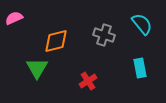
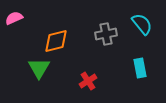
gray cross: moved 2 px right, 1 px up; rotated 30 degrees counterclockwise
green triangle: moved 2 px right
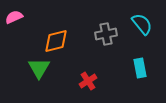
pink semicircle: moved 1 px up
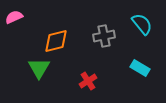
gray cross: moved 2 px left, 2 px down
cyan rectangle: rotated 48 degrees counterclockwise
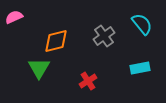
gray cross: rotated 25 degrees counterclockwise
cyan rectangle: rotated 42 degrees counterclockwise
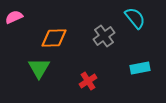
cyan semicircle: moved 7 px left, 6 px up
orange diamond: moved 2 px left, 3 px up; rotated 12 degrees clockwise
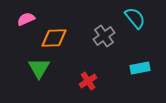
pink semicircle: moved 12 px right, 2 px down
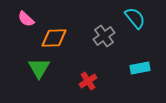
pink semicircle: rotated 114 degrees counterclockwise
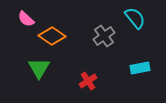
orange diamond: moved 2 px left, 2 px up; rotated 36 degrees clockwise
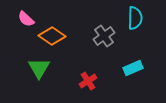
cyan semicircle: rotated 40 degrees clockwise
cyan rectangle: moved 7 px left; rotated 12 degrees counterclockwise
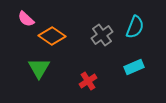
cyan semicircle: moved 9 px down; rotated 20 degrees clockwise
gray cross: moved 2 px left, 1 px up
cyan rectangle: moved 1 px right, 1 px up
